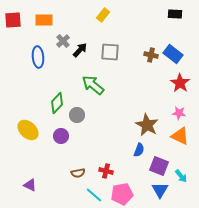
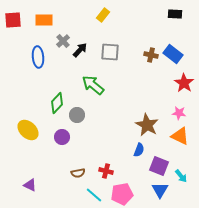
red star: moved 4 px right
purple circle: moved 1 px right, 1 px down
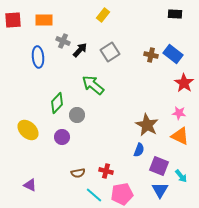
gray cross: rotated 24 degrees counterclockwise
gray square: rotated 36 degrees counterclockwise
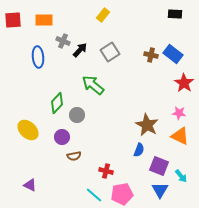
brown semicircle: moved 4 px left, 17 px up
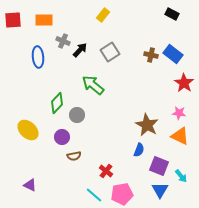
black rectangle: moved 3 px left; rotated 24 degrees clockwise
red cross: rotated 24 degrees clockwise
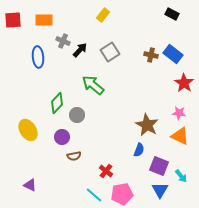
yellow ellipse: rotated 15 degrees clockwise
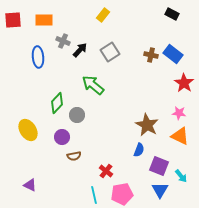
cyan line: rotated 36 degrees clockwise
